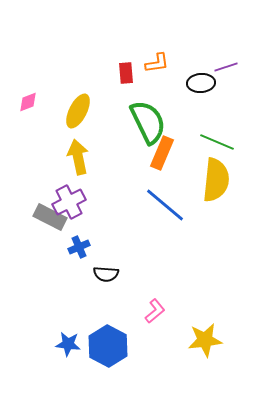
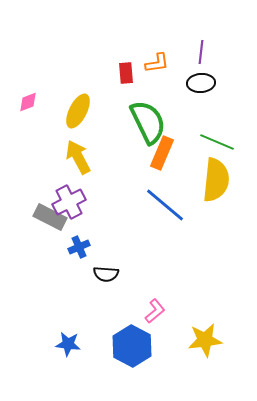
purple line: moved 25 px left, 15 px up; rotated 65 degrees counterclockwise
yellow arrow: rotated 16 degrees counterclockwise
blue hexagon: moved 24 px right
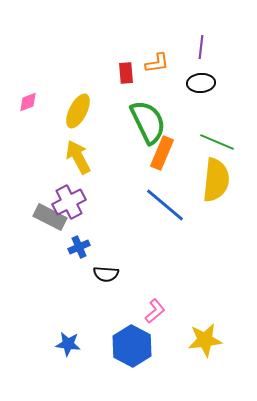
purple line: moved 5 px up
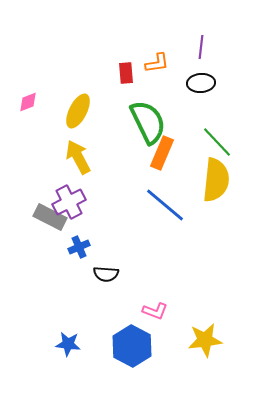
green line: rotated 24 degrees clockwise
pink L-shape: rotated 60 degrees clockwise
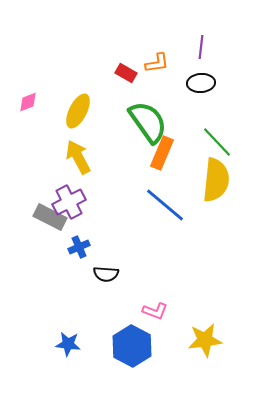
red rectangle: rotated 55 degrees counterclockwise
green semicircle: rotated 9 degrees counterclockwise
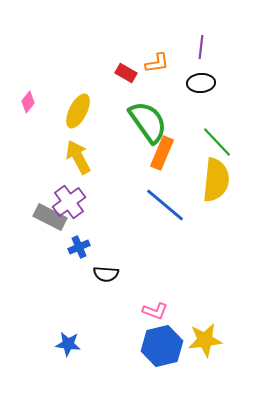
pink diamond: rotated 30 degrees counterclockwise
purple cross: rotated 8 degrees counterclockwise
blue hexagon: moved 30 px right; rotated 18 degrees clockwise
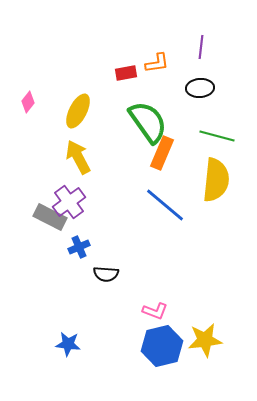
red rectangle: rotated 40 degrees counterclockwise
black ellipse: moved 1 px left, 5 px down
green line: moved 6 px up; rotated 32 degrees counterclockwise
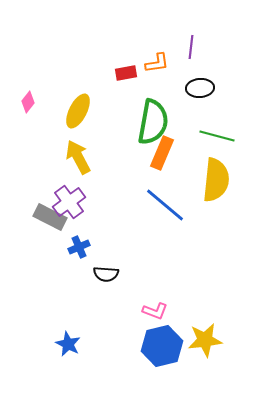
purple line: moved 10 px left
green semicircle: moved 5 px right; rotated 45 degrees clockwise
blue star: rotated 20 degrees clockwise
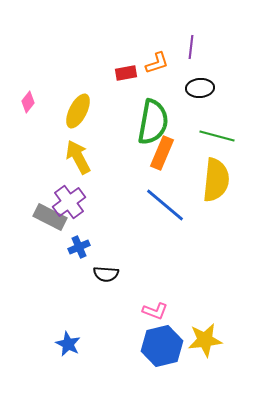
orange L-shape: rotated 10 degrees counterclockwise
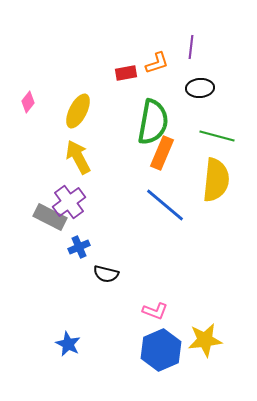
black semicircle: rotated 10 degrees clockwise
blue hexagon: moved 1 px left, 4 px down; rotated 9 degrees counterclockwise
